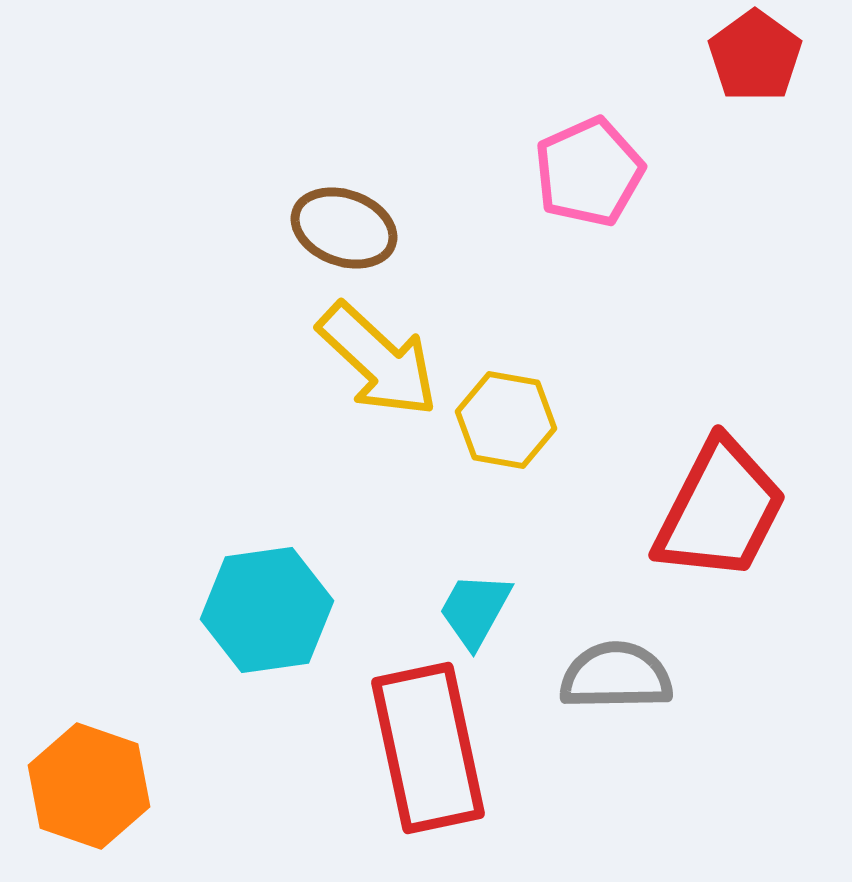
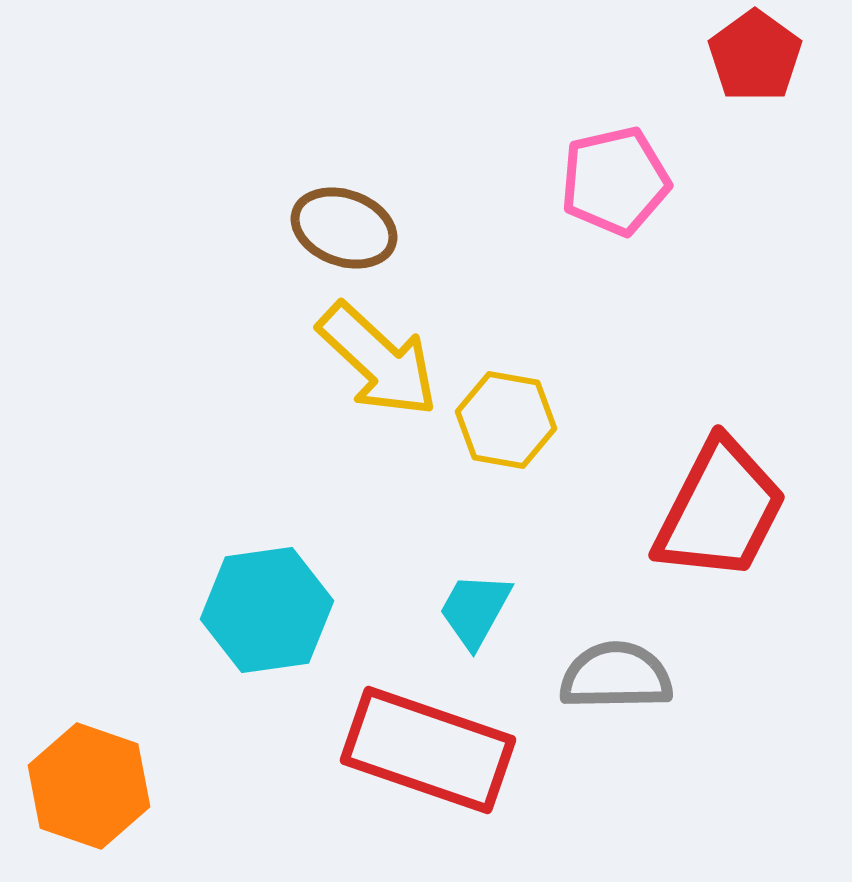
pink pentagon: moved 26 px right, 9 px down; rotated 11 degrees clockwise
red rectangle: moved 2 px down; rotated 59 degrees counterclockwise
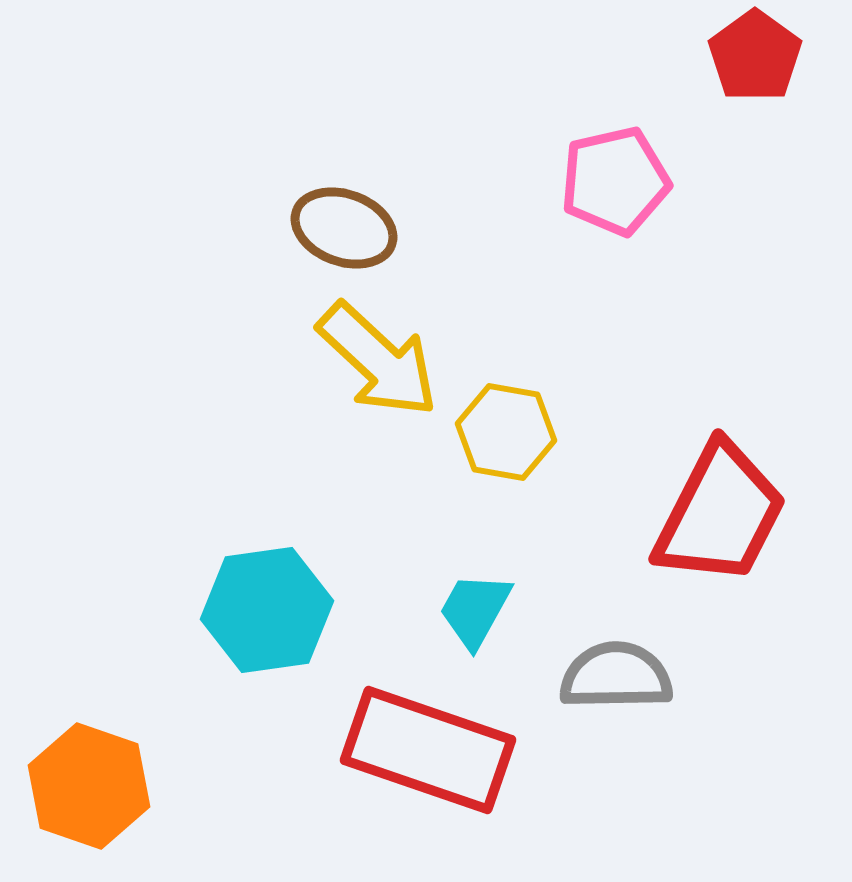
yellow hexagon: moved 12 px down
red trapezoid: moved 4 px down
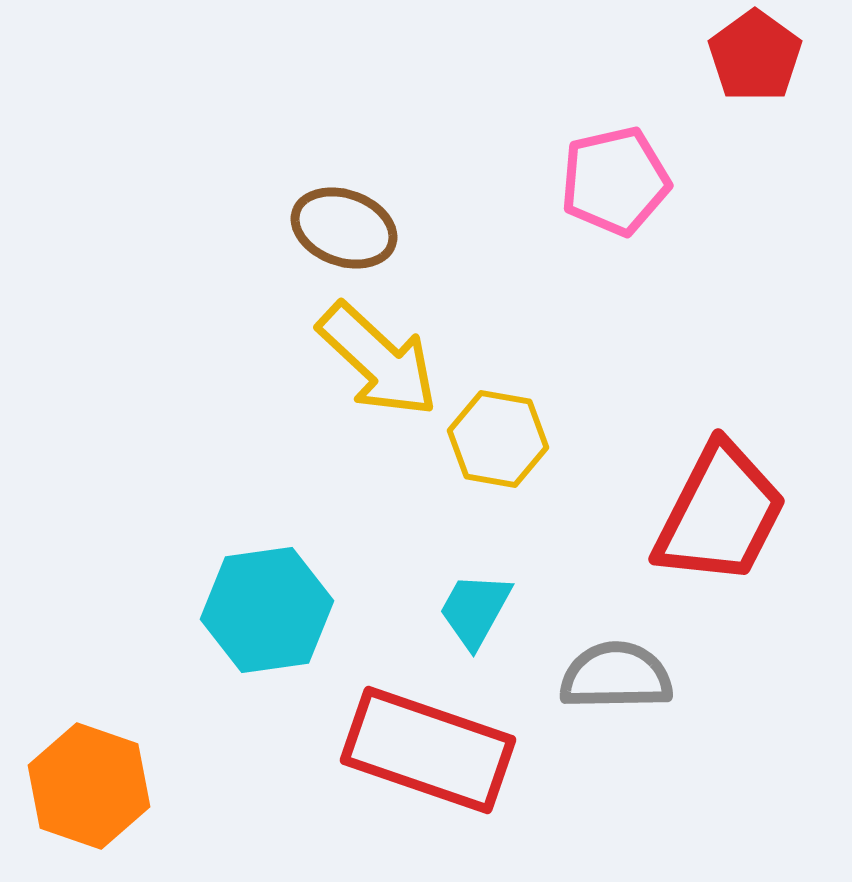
yellow hexagon: moved 8 px left, 7 px down
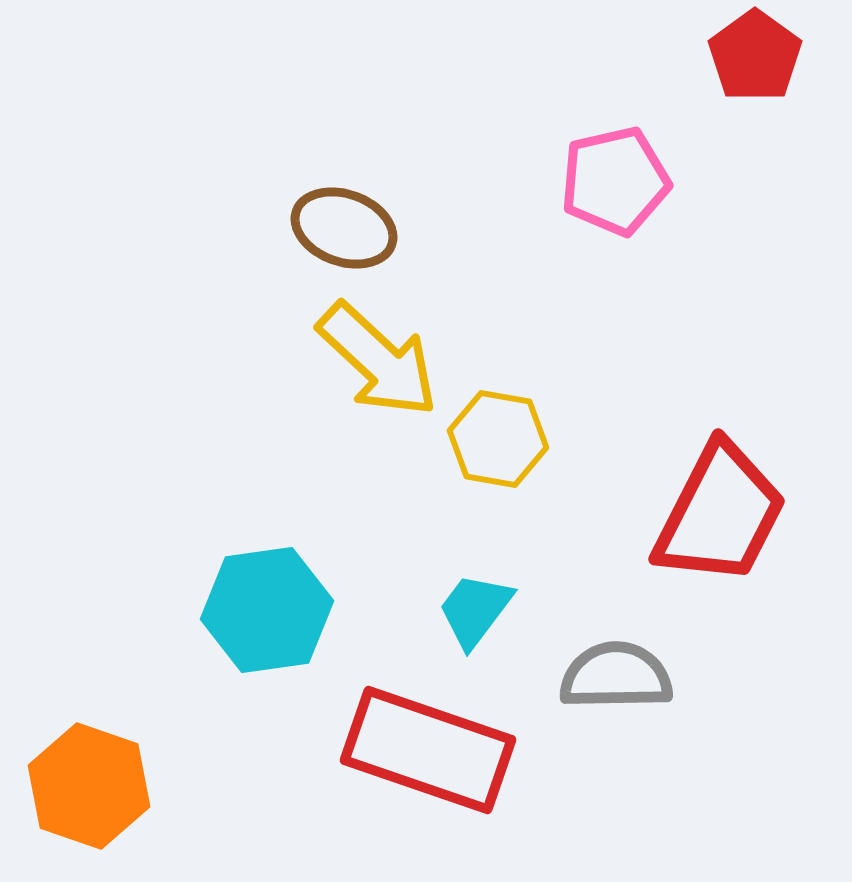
cyan trapezoid: rotated 8 degrees clockwise
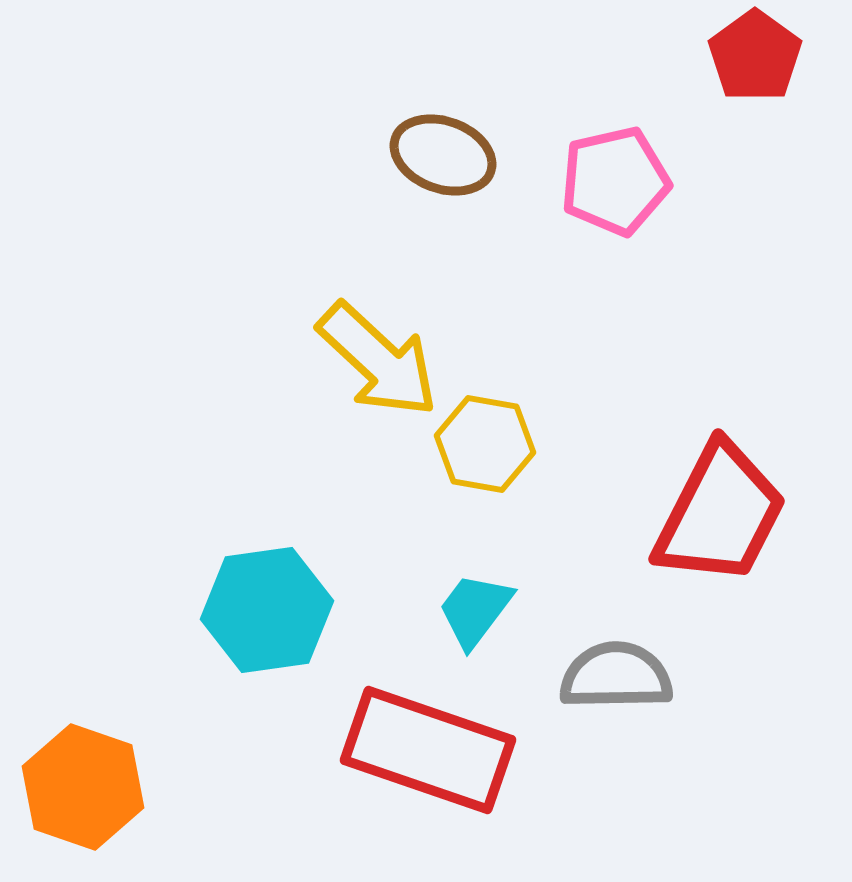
brown ellipse: moved 99 px right, 73 px up
yellow hexagon: moved 13 px left, 5 px down
orange hexagon: moved 6 px left, 1 px down
